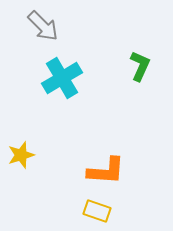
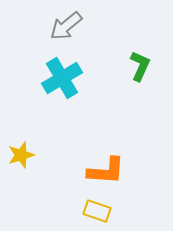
gray arrow: moved 23 px right; rotated 96 degrees clockwise
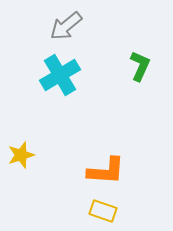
cyan cross: moved 2 px left, 3 px up
yellow rectangle: moved 6 px right
